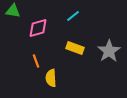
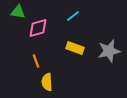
green triangle: moved 5 px right, 1 px down
gray star: rotated 20 degrees clockwise
yellow semicircle: moved 4 px left, 4 px down
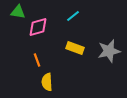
pink diamond: moved 1 px up
orange line: moved 1 px right, 1 px up
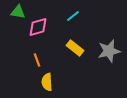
yellow rectangle: rotated 18 degrees clockwise
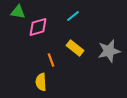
orange line: moved 14 px right
yellow semicircle: moved 6 px left
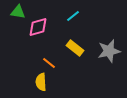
orange line: moved 2 px left, 3 px down; rotated 32 degrees counterclockwise
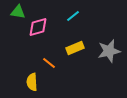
yellow rectangle: rotated 60 degrees counterclockwise
yellow semicircle: moved 9 px left
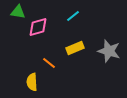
gray star: rotated 30 degrees clockwise
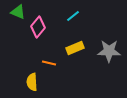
green triangle: rotated 14 degrees clockwise
pink diamond: rotated 35 degrees counterclockwise
gray star: rotated 15 degrees counterclockwise
orange line: rotated 24 degrees counterclockwise
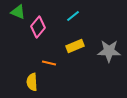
yellow rectangle: moved 2 px up
